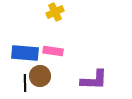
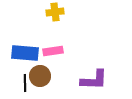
yellow cross: rotated 18 degrees clockwise
pink rectangle: rotated 18 degrees counterclockwise
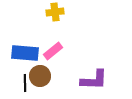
pink rectangle: rotated 30 degrees counterclockwise
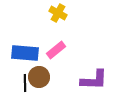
yellow cross: moved 3 px right, 1 px down; rotated 36 degrees clockwise
pink rectangle: moved 3 px right, 1 px up
brown circle: moved 1 px left, 1 px down
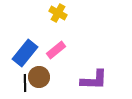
blue rectangle: rotated 56 degrees counterclockwise
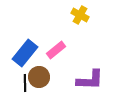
yellow cross: moved 22 px right, 2 px down
purple L-shape: moved 4 px left
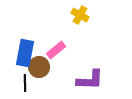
blue rectangle: rotated 28 degrees counterclockwise
brown circle: moved 10 px up
